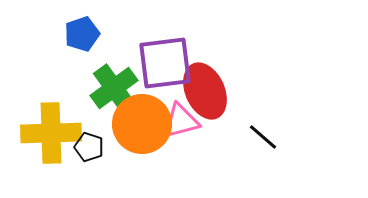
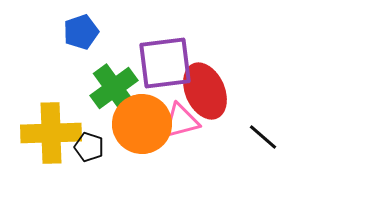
blue pentagon: moved 1 px left, 2 px up
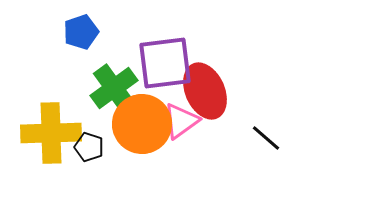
pink triangle: rotated 21 degrees counterclockwise
black line: moved 3 px right, 1 px down
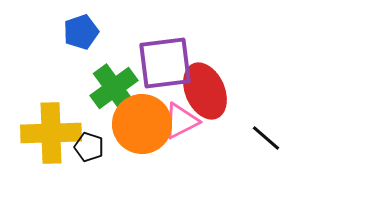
pink triangle: rotated 9 degrees clockwise
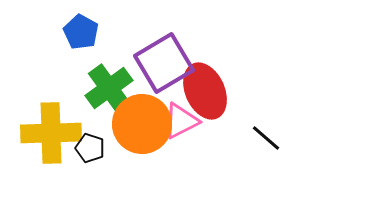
blue pentagon: rotated 24 degrees counterclockwise
purple square: moved 1 px left; rotated 24 degrees counterclockwise
green cross: moved 5 px left
black pentagon: moved 1 px right, 1 px down
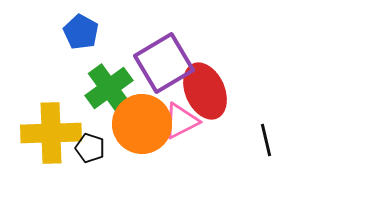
black line: moved 2 px down; rotated 36 degrees clockwise
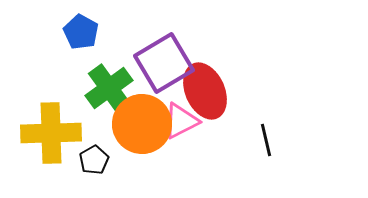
black pentagon: moved 4 px right, 12 px down; rotated 24 degrees clockwise
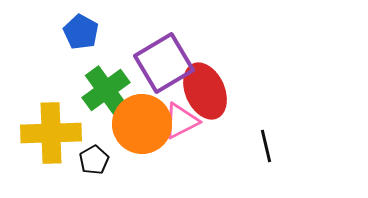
green cross: moved 3 px left, 2 px down
black line: moved 6 px down
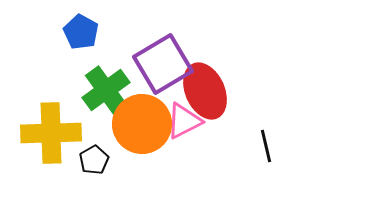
purple square: moved 1 px left, 1 px down
pink triangle: moved 3 px right
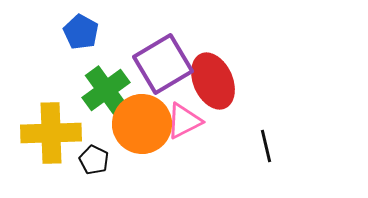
red ellipse: moved 8 px right, 10 px up
black pentagon: rotated 16 degrees counterclockwise
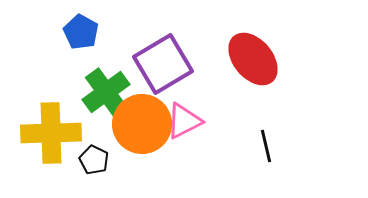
red ellipse: moved 40 px right, 22 px up; rotated 16 degrees counterclockwise
green cross: moved 2 px down
